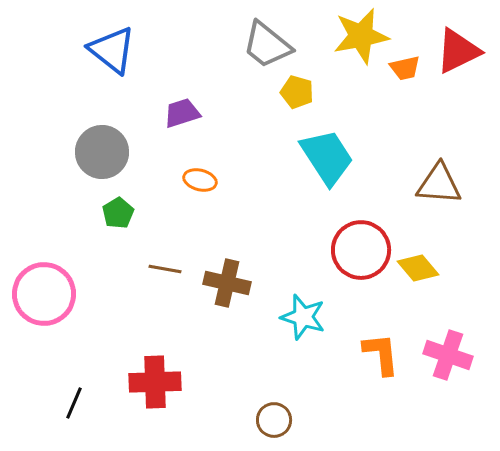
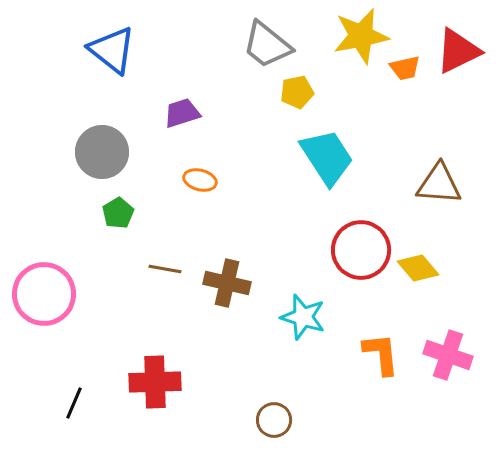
yellow pentagon: rotated 28 degrees counterclockwise
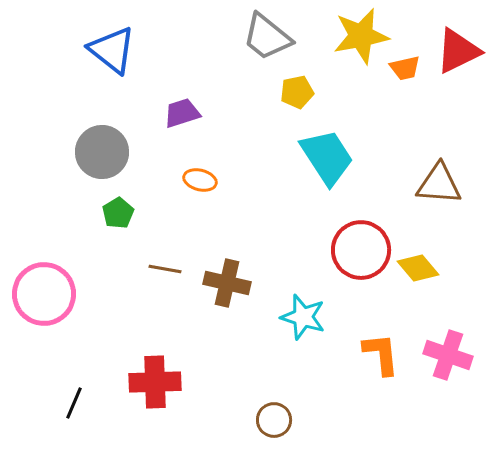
gray trapezoid: moved 8 px up
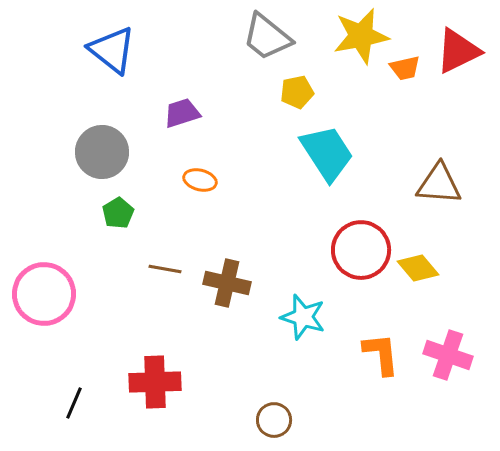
cyan trapezoid: moved 4 px up
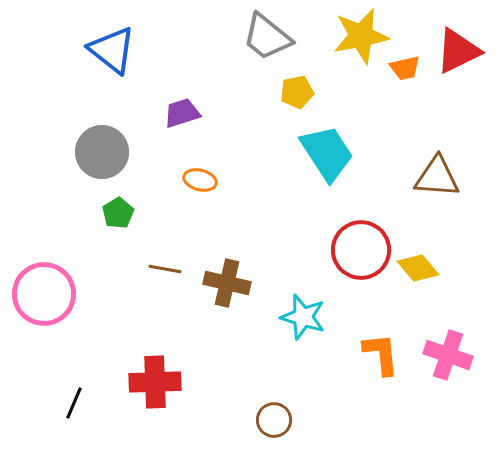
brown triangle: moved 2 px left, 7 px up
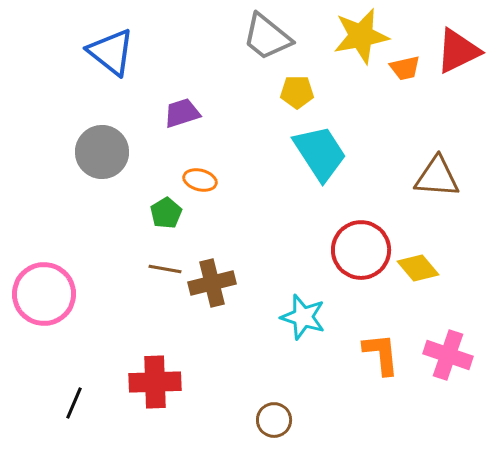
blue triangle: moved 1 px left, 2 px down
yellow pentagon: rotated 12 degrees clockwise
cyan trapezoid: moved 7 px left
green pentagon: moved 48 px right
brown cross: moved 15 px left; rotated 27 degrees counterclockwise
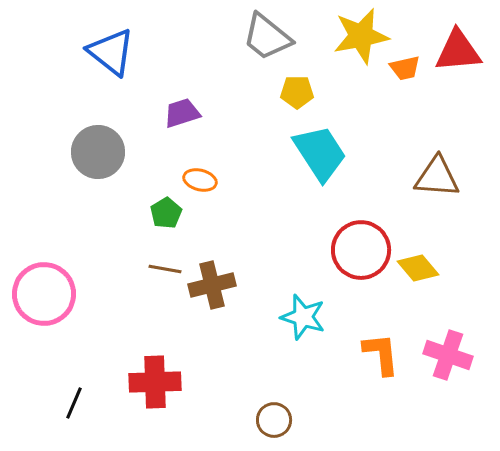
red triangle: rotated 21 degrees clockwise
gray circle: moved 4 px left
brown cross: moved 2 px down
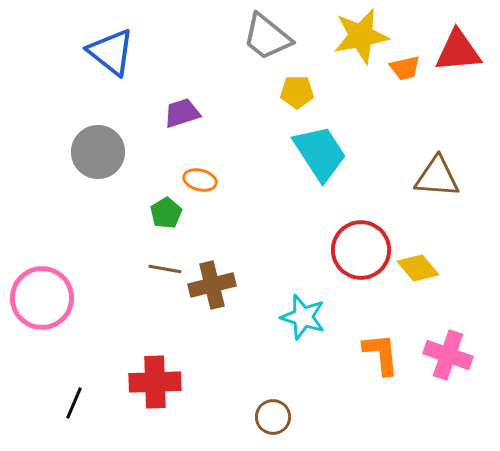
pink circle: moved 2 px left, 4 px down
brown circle: moved 1 px left, 3 px up
